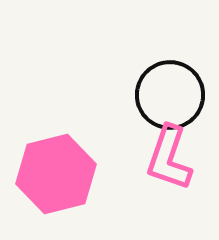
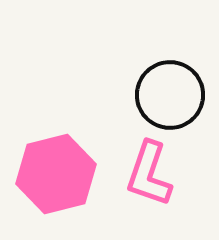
pink L-shape: moved 20 px left, 16 px down
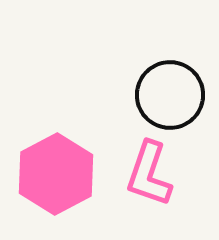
pink hexagon: rotated 14 degrees counterclockwise
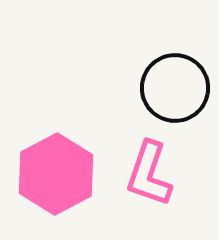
black circle: moved 5 px right, 7 px up
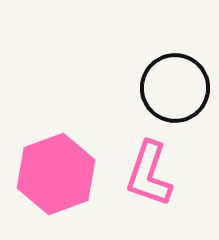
pink hexagon: rotated 8 degrees clockwise
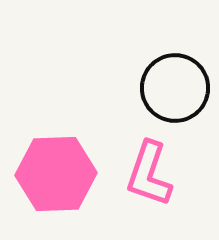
pink hexagon: rotated 18 degrees clockwise
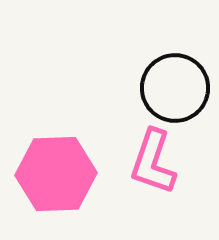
pink L-shape: moved 4 px right, 12 px up
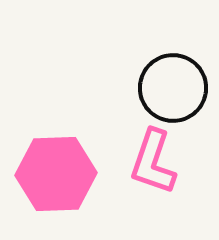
black circle: moved 2 px left
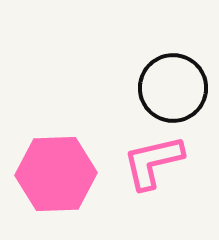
pink L-shape: rotated 58 degrees clockwise
